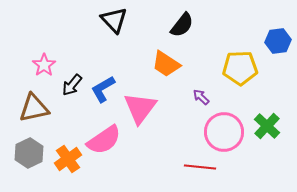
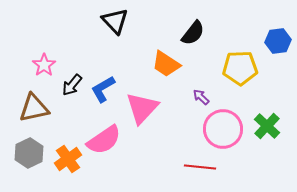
black triangle: moved 1 px right, 1 px down
black semicircle: moved 11 px right, 8 px down
pink triangle: moved 2 px right; rotated 6 degrees clockwise
pink circle: moved 1 px left, 3 px up
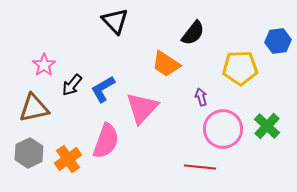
purple arrow: rotated 30 degrees clockwise
pink semicircle: moved 2 px right, 1 px down; rotated 36 degrees counterclockwise
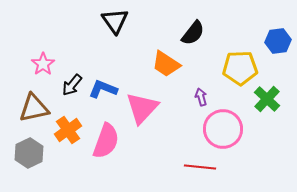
black triangle: rotated 8 degrees clockwise
pink star: moved 1 px left, 1 px up
blue L-shape: rotated 52 degrees clockwise
green cross: moved 27 px up
orange cross: moved 29 px up
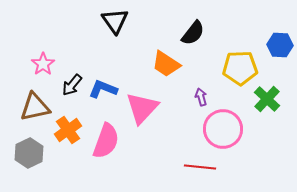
blue hexagon: moved 2 px right, 4 px down; rotated 10 degrees clockwise
brown triangle: moved 1 px right, 1 px up
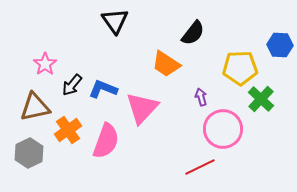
pink star: moved 2 px right
green cross: moved 6 px left
red line: rotated 32 degrees counterclockwise
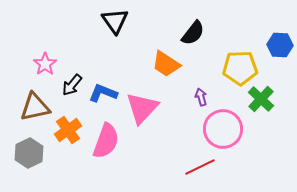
blue L-shape: moved 4 px down
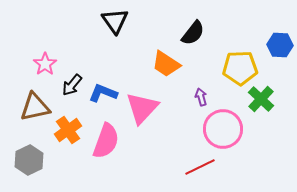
gray hexagon: moved 7 px down
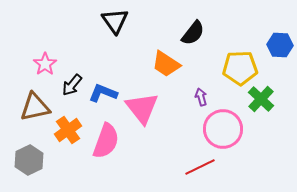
pink triangle: rotated 21 degrees counterclockwise
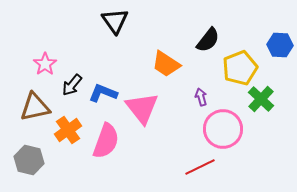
black semicircle: moved 15 px right, 7 px down
yellow pentagon: rotated 20 degrees counterclockwise
gray hexagon: rotated 20 degrees counterclockwise
